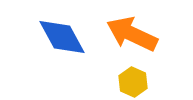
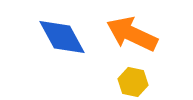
yellow hexagon: rotated 12 degrees counterclockwise
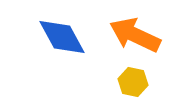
orange arrow: moved 3 px right, 1 px down
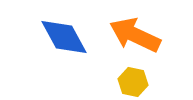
blue diamond: moved 2 px right
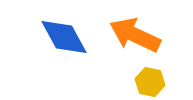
yellow hexagon: moved 17 px right
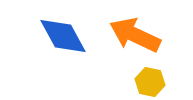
blue diamond: moved 1 px left, 1 px up
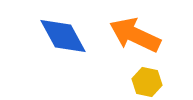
yellow hexagon: moved 3 px left
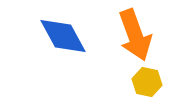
orange arrow: rotated 135 degrees counterclockwise
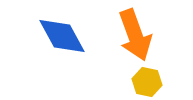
blue diamond: moved 1 px left
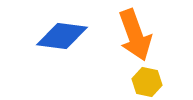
blue diamond: rotated 54 degrees counterclockwise
